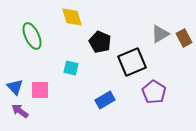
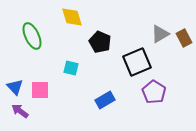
black square: moved 5 px right
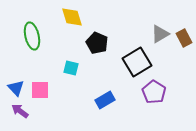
green ellipse: rotated 12 degrees clockwise
black pentagon: moved 3 px left, 1 px down
black square: rotated 8 degrees counterclockwise
blue triangle: moved 1 px right, 1 px down
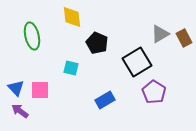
yellow diamond: rotated 10 degrees clockwise
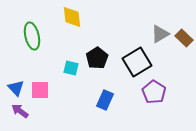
brown rectangle: rotated 18 degrees counterclockwise
black pentagon: moved 15 px down; rotated 15 degrees clockwise
blue rectangle: rotated 36 degrees counterclockwise
